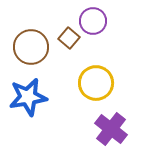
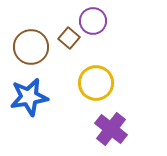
blue star: moved 1 px right
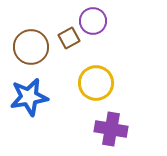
brown square: rotated 20 degrees clockwise
purple cross: rotated 28 degrees counterclockwise
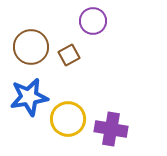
brown square: moved 17 px down
yellow circle: moved 28 px left, 36 px down
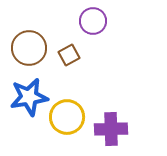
brown circle: moved 2 px left, 1 px down
yellow circle: moved 1 px left, 2 px up
purple cross: rotated 12 degrees counterclockwise
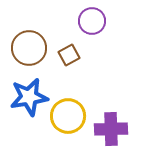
purple circle: moved 1 px left
yellow circle: moved 1 px right, 1 px up
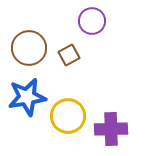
blue star: moved 2 px left
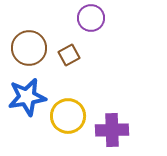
purple circle: moved 1 px left, 3 px up
purple cross: moved 1 px right, 1 px down
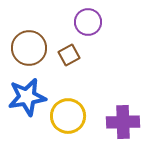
purple circle: moved 3 px left, 4 px down
purple cross: moved 11 px right, 8 px up
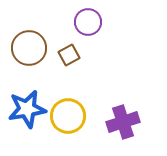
blue star: moved 12 px down
purple cross: rotated 16 degrees counterclockwise
